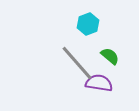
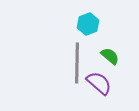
gray line: rotated 42 degrees clockwise
purple semicircle: rotated 32 degrees clockwise
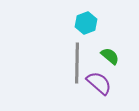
cyan hexagon: moved 2 px left, 1 px up
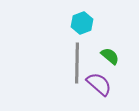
cyan hexagon: moved 4 px left
purple semicircle: moved 1 px down
